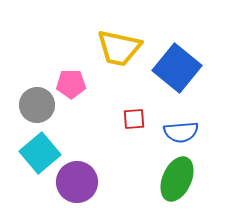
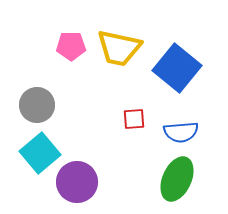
pink pentagon: moved 38 px up
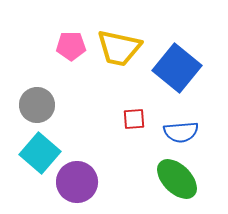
cyan square: rotated 9 degrees counterclockwise
green ellipse: rotated 69 degrees counterclockwise
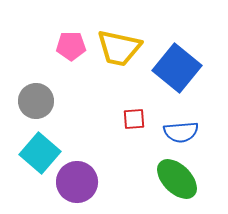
gray circle: moved 1 px left, 4 px up
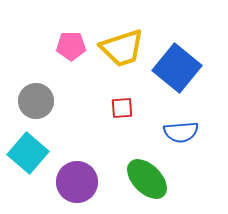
yellow trapezoid: moved 3 px right; rotated 30 degrees counterclockwise
red square: moved 12 px left, 11 px up
cyan square: moved 12 px left
green ellipse: moved 30 px left
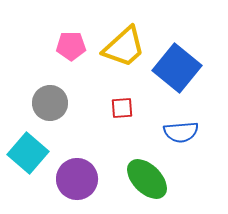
yellow trapezoid: moved 2 px right, 1 px up; rotated 24 degrees counterclockwise
gray circle: moved 14 px right, 2 px down
purple circle: moved 3 px up
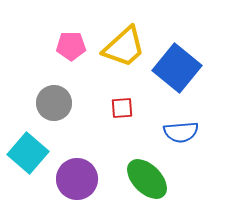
gray circle: moved 4 px right
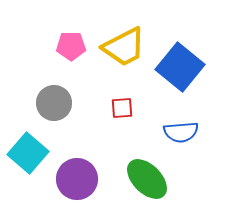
yellow trapezoid: rotated 15 degrees clockwise
blue square: moved 3 px right, 1 px up
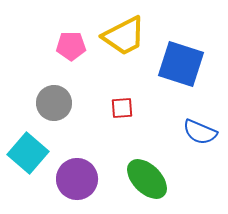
yellow trapezoid: moved 11 px up
blue square: moved 1 px right, 3 px up; rotated 21 degrees counterclockwise
blue semicircle: moved 19 px right; rotated 28 degrees clockwise
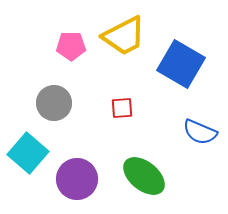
blue square: rotated 12 degrees clockwise
green ellipse: moved 3 px left, 3 px up; rotated 6 degrees counterclockwise
